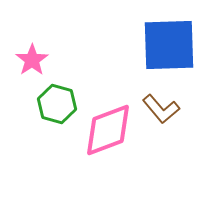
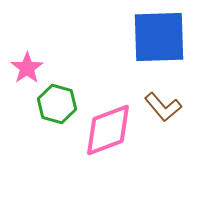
blue square: moved 10 px left, 8 px up
pink star: moved 5 px left, 8 px down
brown L-shape: moved 2 px right, 2 px up
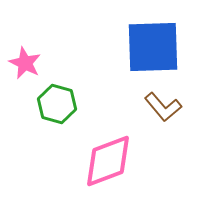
blue square: moved 6 px left, 10 px down
pink star: moved 2 px left, 5 px up; rotated 12 degrees counterclockwise
pink diamond: moved 31 px down
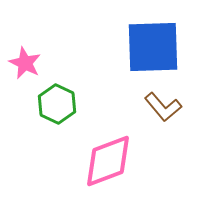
green hexagon: rotated 9 degrees clockwise
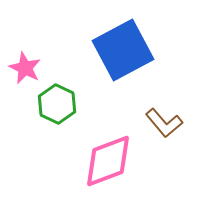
blue square: moved 30 px left, 3 px down; rotated 26 degrees counterclockwise
pink star: moved 5 px down
brown L-shape: moved 1 px right, 16 px down
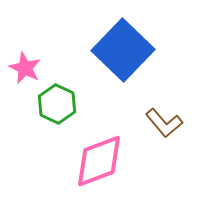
blue square: rotated 18 degrees counterclockwise
pink diamond: moved 9 px left
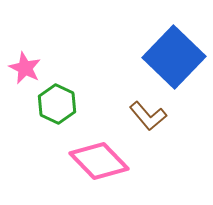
blue square: moved 51 px right, 7 px down
brown L-shape: moved 16 px left, 7 px up
pink diamond: rotated 66 degrees clockwise
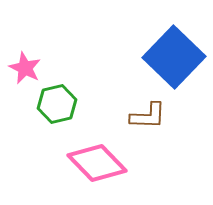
green hexagon: rotated 21 degrees clockwise
brown L-shape: rotated 48 degrees counterclockwise
pink diamond: moved 2 px left, 2 px down
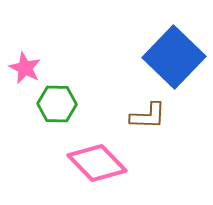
green hexagon: rotated 15 degrees clockwise
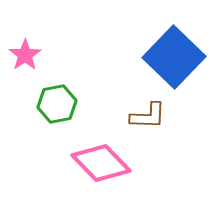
pink star: moved 13 px up; rotated 12 degrees clockwise
green hexagon: rotated 12 degrees counterclockwise
pink diamond: moved 4 px right
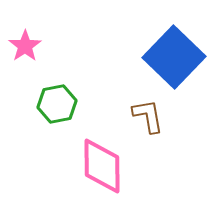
pink star: moved 9 px up
brown L-shape: rotated 102 degrees counterclockwise
pink diamond: moved 1 px right, 3 px down; rotated 44 degrees clockwise
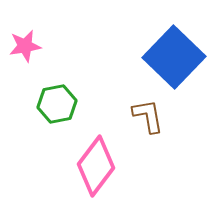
pink star: rotated 24 degrees clockwise
pink diamond: moved 6 px left; rotated 38 degrees clockwise
